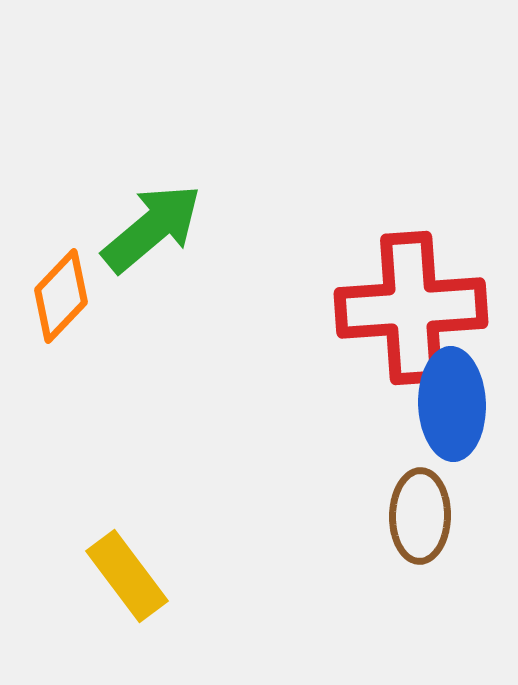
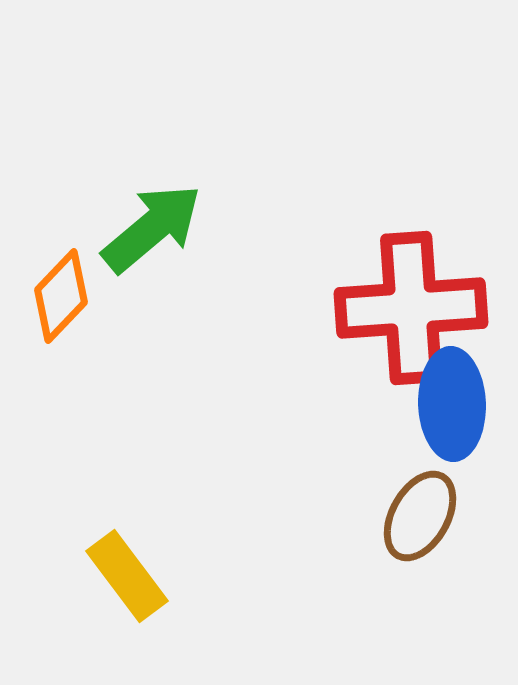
brown ellipse: rotated 28 degrees clockwise
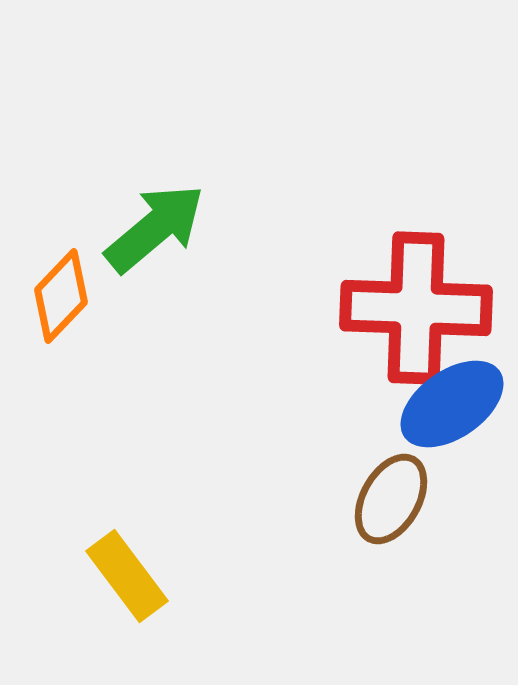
green arrow: moved 3 px right
red cross: moved 5 px right; rotated 6 degrees clockwise
blue ellipse: rotated 57 degrees clockwise
brown ellipse: moved 29 px left, 17 px up
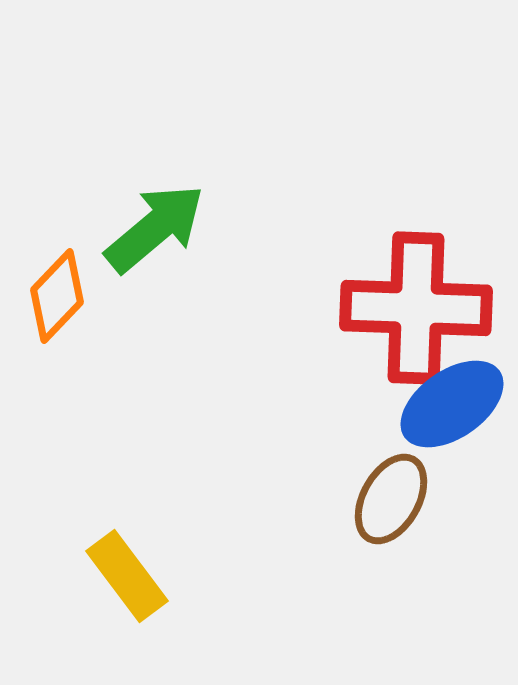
orange diamond: moved 4 px left
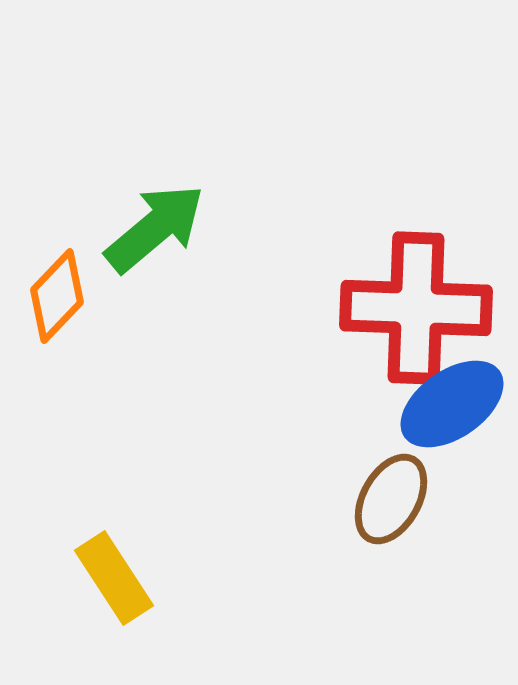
yellow rectangle: moved 13 px left, 2 px down; rotated 4 degrees clockwise
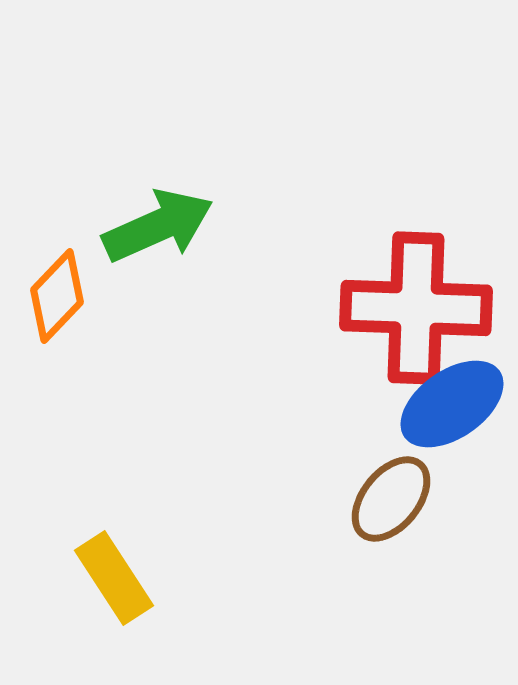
green arrow: moved 3 px right, 2 px up; rotated 16 degrees clockwise
brown ellipse: rotated 10 degrees clockwise
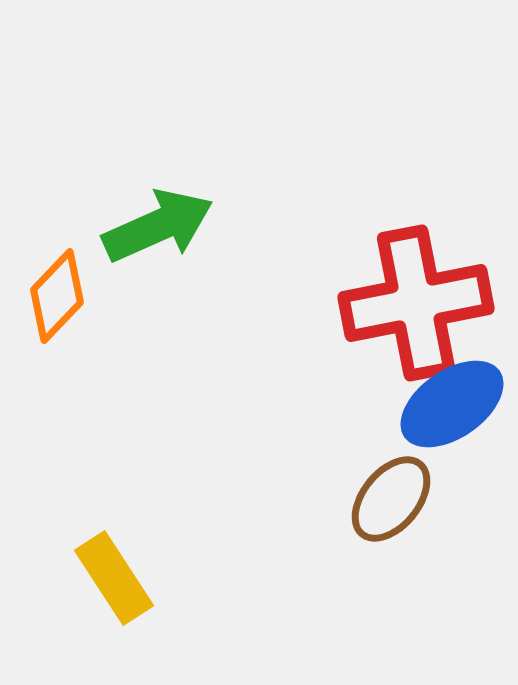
red cross: moved 5 px up; rotated 13 degrees counterclockwise
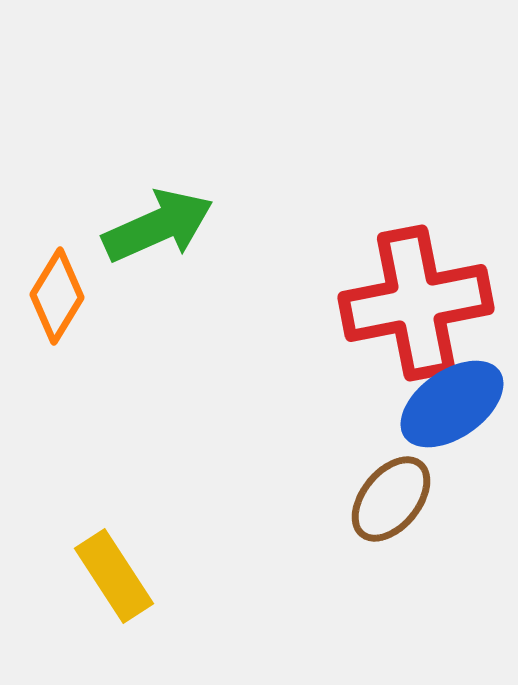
orange diamond: rotated 12 degrees counterclockwise
yellow rectangle: moved 2 px up
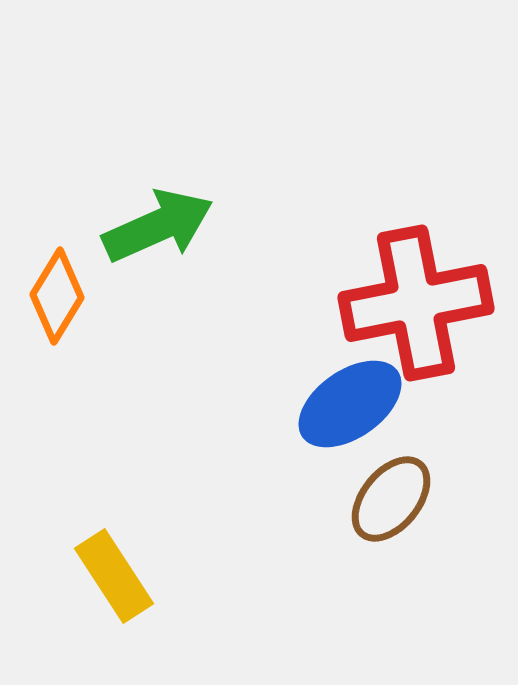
blue ellipse: moved 102 px left
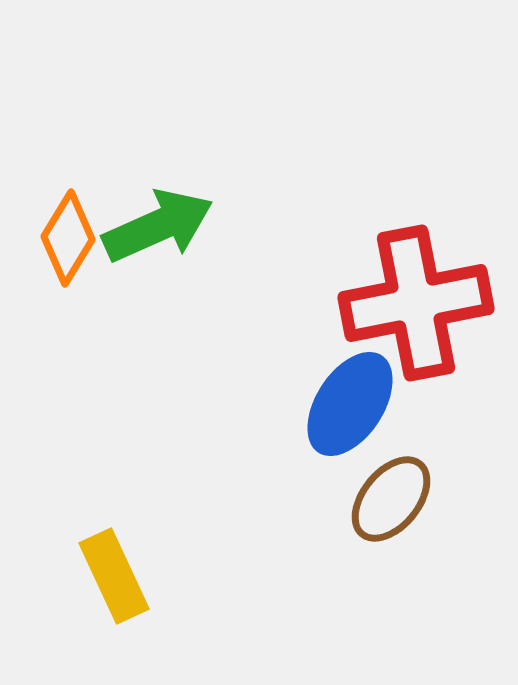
orange diamond: moved 11 px right, 58 px up
blue ellipse: rotated 22 degrees counterclockwise
yellow rectangle: rotated 8 degrees clockwise
